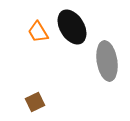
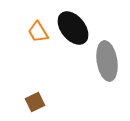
black ellipse: moved 1 px right, 1 px down; rotated 8 degrees counterclockwise
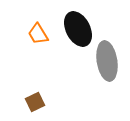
black ellipse: moved 5 px right, 1 px down; rotated 12 degrees clockwise
orange trapezoid: moved 2 px down
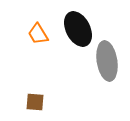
brown square: rotated 30 degrees clockwise
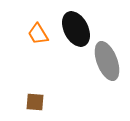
black ellipse: moved 2 px left
gray ellipse: rotated 12 degrees counterclockwise
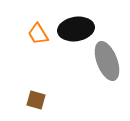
black ellipse: rotated 72 degrees counterclockwise
brown square: moved 1 px right, 2 px up; rotated 12 degrees clockwise
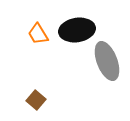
black ellipse: moved 1 px right, 1 px down
brown square: rotated 24 degrees clockwise
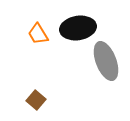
black ellipse: moved 1 px right, 2 px up
gray ellipse: moved 1 px left
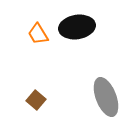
black ellipse: moved 1 px left, 1 px up
gray ellipse: moved 36 px down
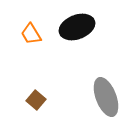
black ellipse: rotated 12 degrees counterclockwise
orange trapezoid: moved 7 px left
